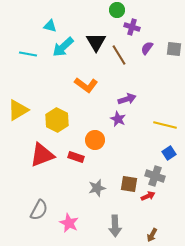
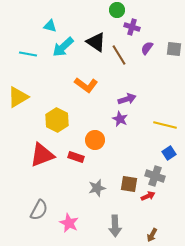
black triangle: rotated 25 degrees counterclockwise
yellow triangle: moved 13 px up
purple star: moved 2 px right
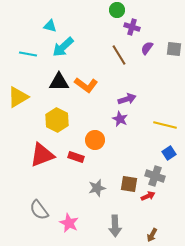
black triangle: moved 37 px left, 40 px down; rotated 35 degrees counterclockwise
gray semicircle: rotated 115 degrees clockwise
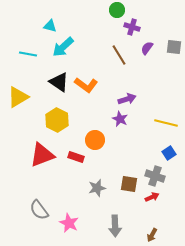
gray square: moved 2 px up
black triangle: rotated 35 degrees clockwise
yellow line: moved 1 px right, 2 px up
red arrow: moved 4 px right, 1 px down
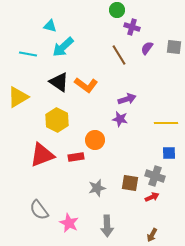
purple star: rotated 14 degrees counterclockwise
yellow line: rotated 15 degrees counterclockwise
blue square: rotated 32 degrees clockwise
red rectangle: rotated 28 degrees counterclockwise
brown square: moved 1 px right, 1 px up
gray arrow: moved 8 px left
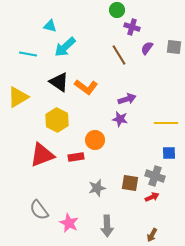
cyan arrow: moved 2 px right
orange L-shape: moved 2 px down
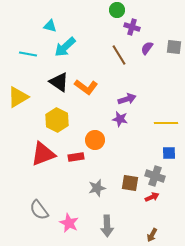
red triangle: moved 1 px right, 1 px up
